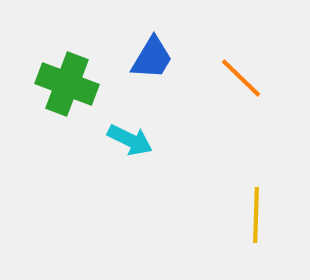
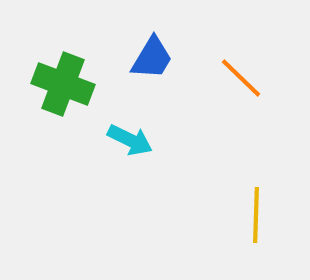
green cross: moved 4 px left
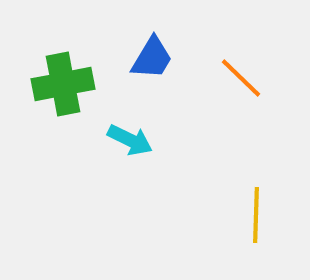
green cross: rotated 32 degrees counterclockwise
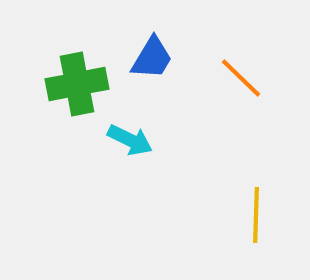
green cross: moved 14 px right
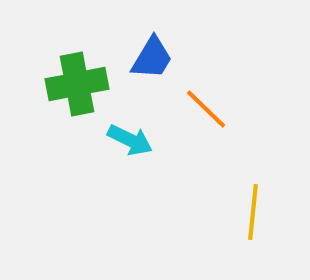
orange line: moved 35 px left, 31 px down
yellow line: moved 3 px left, 3 px up; rotated 4 degrees clockwise
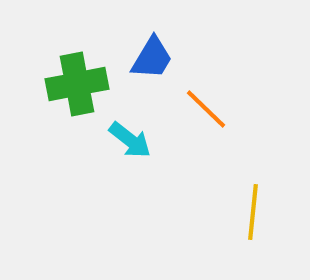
cyan arrow: rotated 12 degrees clockwise
